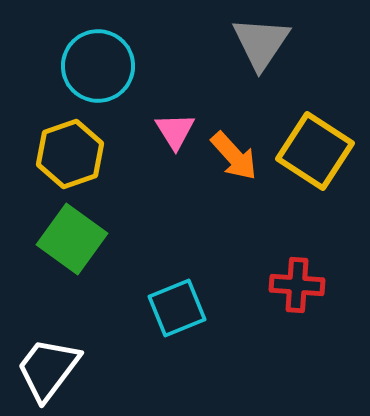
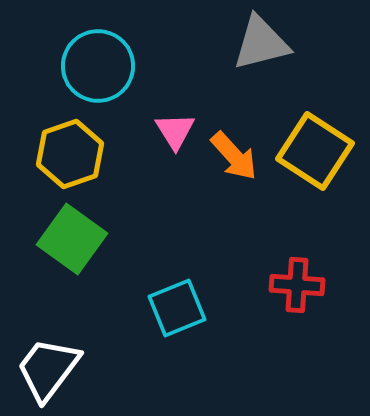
gray triangle: rotated 42 degrees clockwise
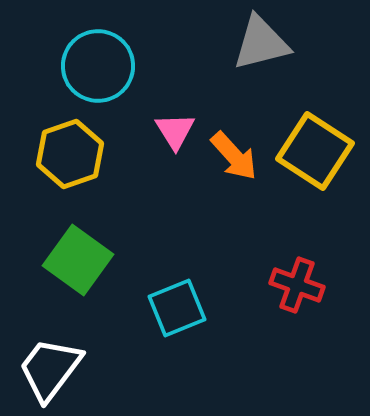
green square: moved 6 px right, 21 px down
red cross: rotated 16 degrees clockwise
white trapezoid: moved 2 px right
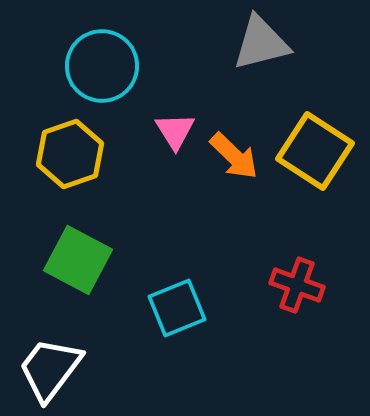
cyan circle: moved 4 px right
orange arrow: rotated 4 degrees counterclockwise
green square: rotated 8 degrees counterclockwise
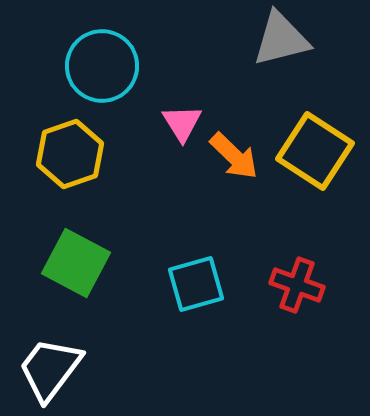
gray triangle: moved 20 px right, 4 px up
pink triangle: moved 7 px right, 8 px up
green square: moved 2 px left, 3 px down
cyan square: moved 19 px right, 24 px up; rotated 6 degrees clockwise
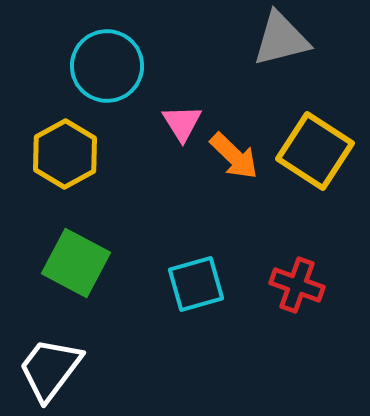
cyan circle: moved 5 px right
yellow hexagon: moved 5 px left; rotated 10 degrees counterclockwise
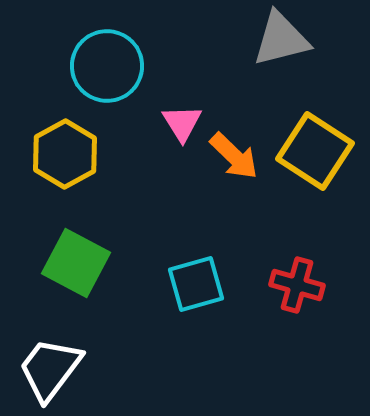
red cross: rotated 4 degrees counterclockwise
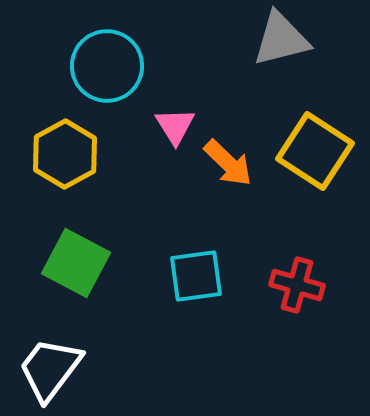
pink triangle: moved 7 px left, 3 px down
orange arrow: moved 6 px left, 7 px down
cyan square: moved 8 px up; rotated 8 degrees clockwise
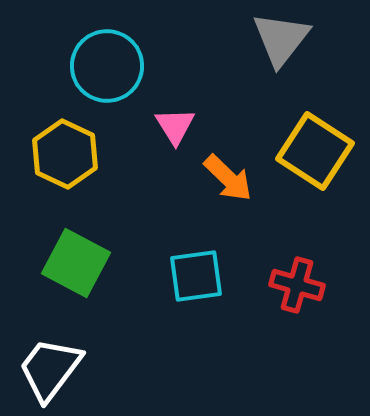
gray triangle: rotated 38 degrees counterclockwise
yellow hexagon: rotated 6 degrees counterclockwise
orange arrow: moved 15 px down
